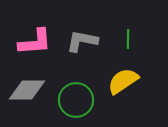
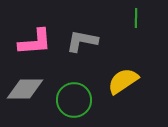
green line: moved 8 px right, 21 px up
gray diamond: moved 2 px left, 1 px up
green circle: moved 2 px left
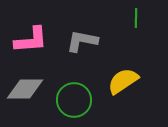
pink L-shape: moved 4 px left, 2 px up
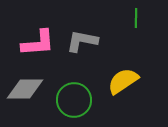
pink L-shape: moved 7 px right, 3 px down
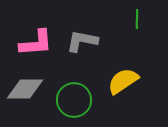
green line: moved 1 px right, 1 px down
pink L-shape: moved 2 px left
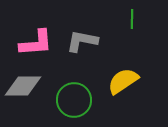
green line: moved 5 px left
gray diamond: moved 2 px left, 3 px up
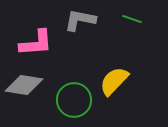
green line: rotated 72 degrees counterclockwise
gray L-shape: moved 2 px left, 21 px up
yellow semicircle: moved 9 px left; rotated 12 degrees counterclockwise
gray diamond: moved 1 px right, 1 px up; rotated 9 degrees clockwise
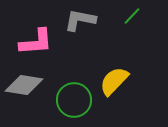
green line: moved 3 px up; rotated 66 degrees counterclockwise
pink L-shape: moved 1 px up
